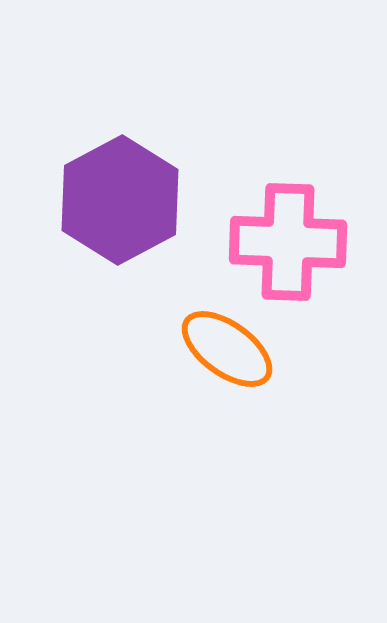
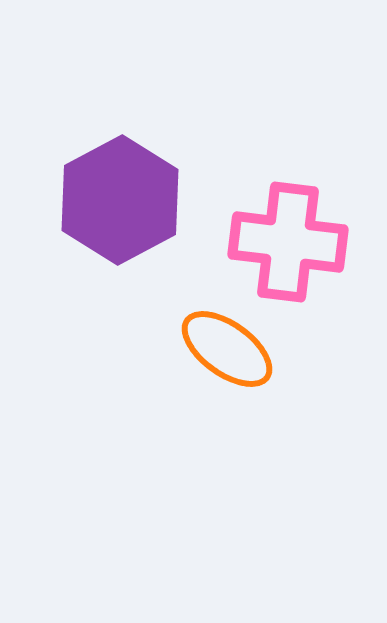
pink cross: rotated 5 degrees clockwise
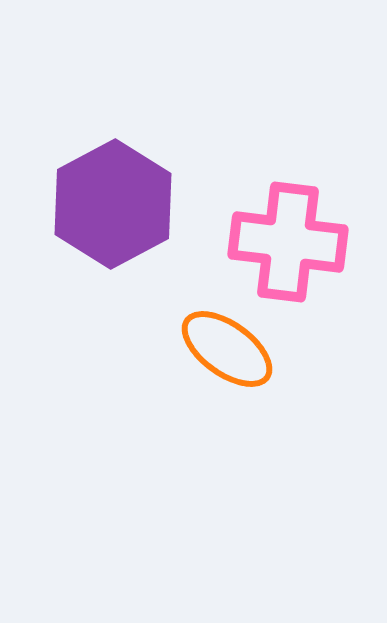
purple hexagon: moved 7 px left, 4 px down
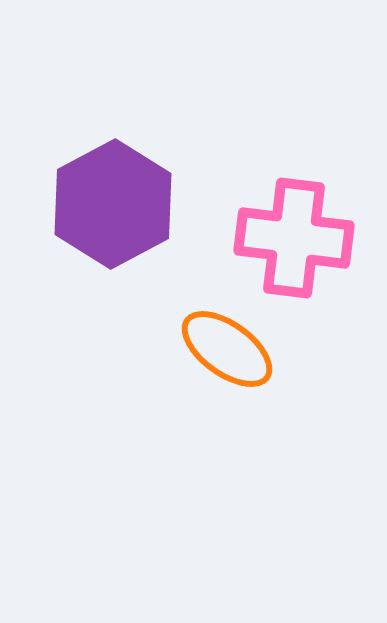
pink cross: moved 6 px right, 4 px up
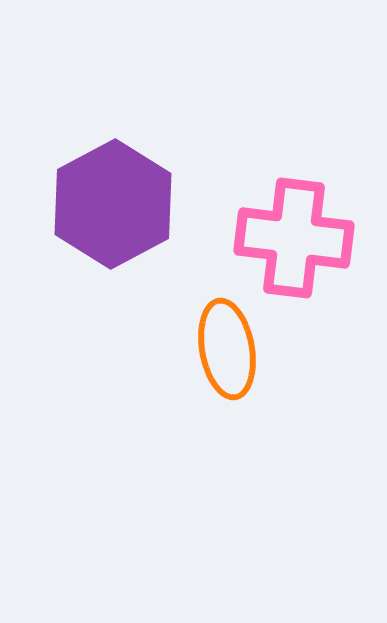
orange ellipse: rotated 44 degrees clockwise
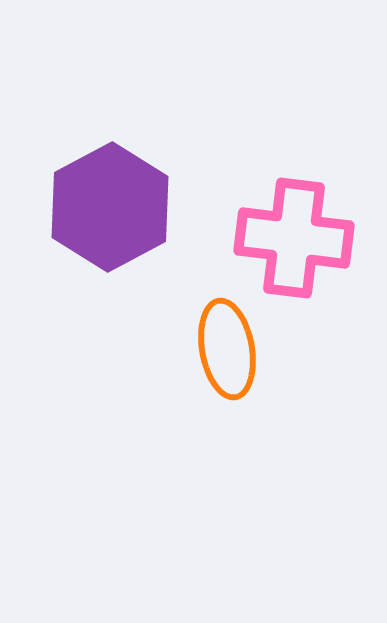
purple hexagon: moved 3 px left, 3 px down
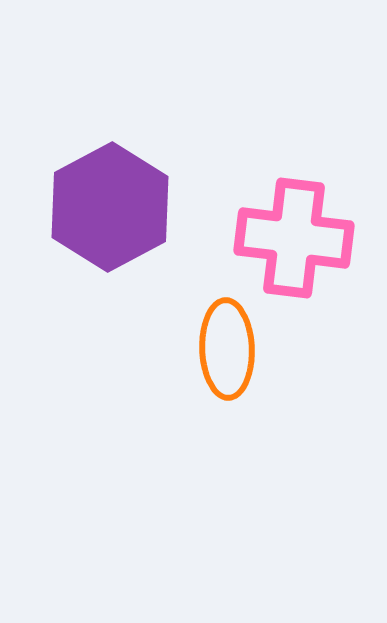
orange ellipse: rotated 8 degrees clockwise
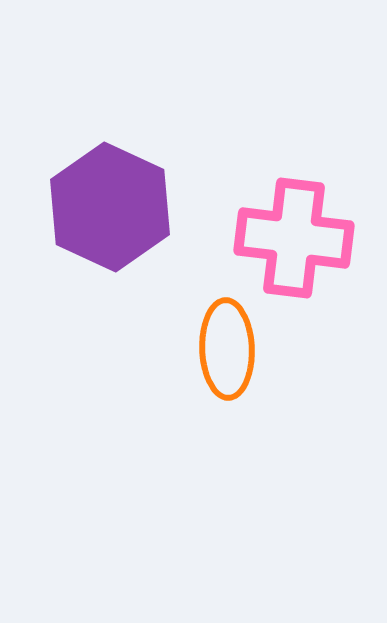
purple hexagon: rotated 7 degrees counterclockwise
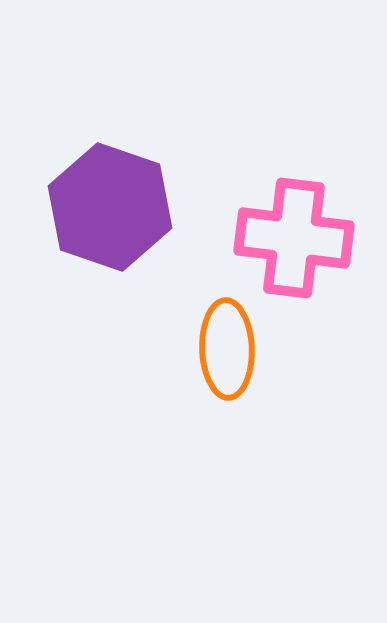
purple hexagon: rotated 6 degrees counterclockwise
